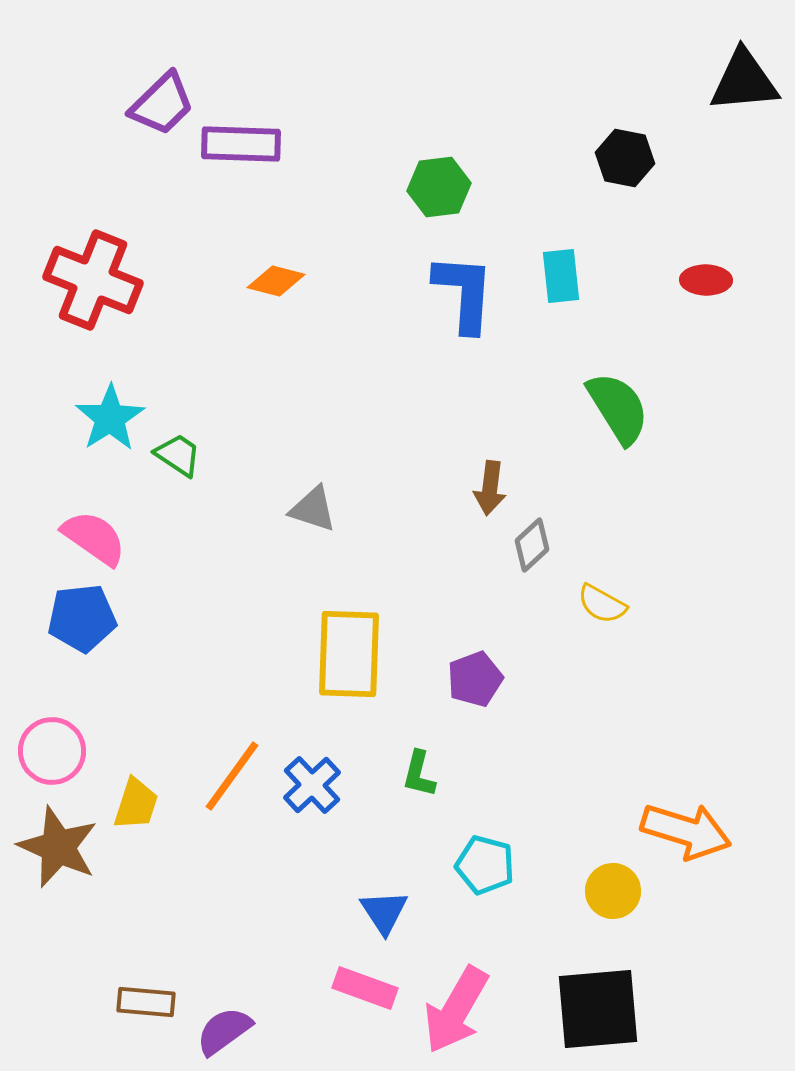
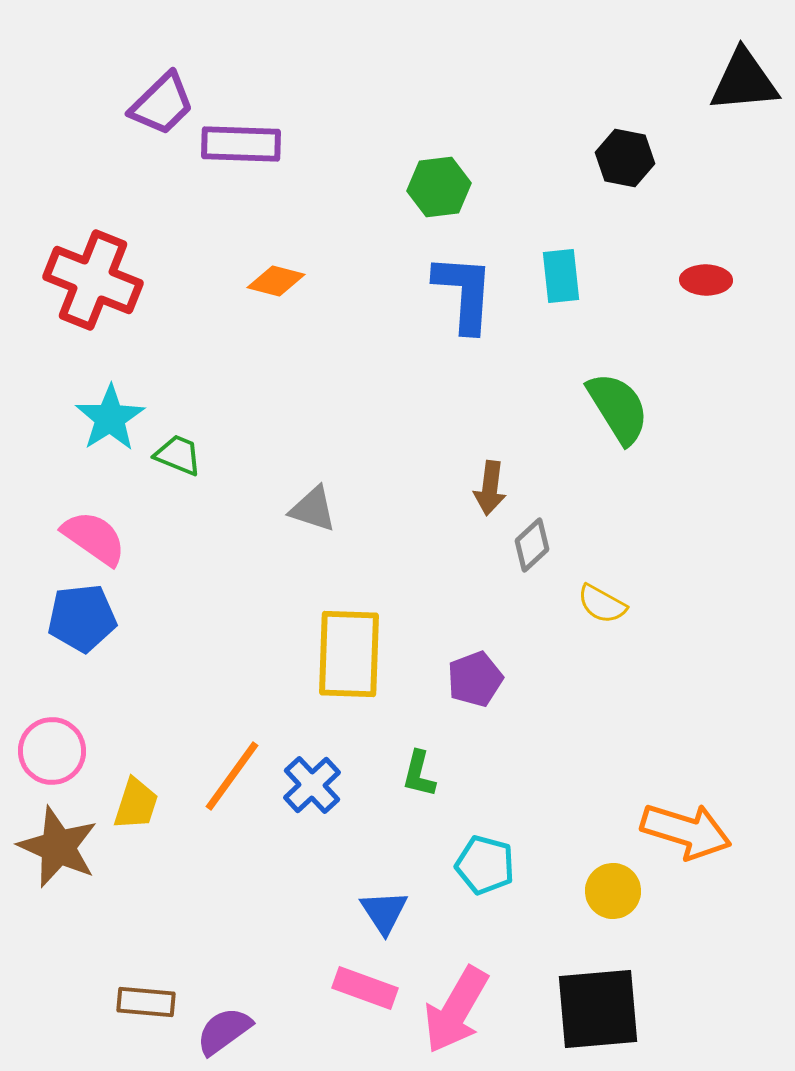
green trapezoid: rotated 12 degrees counterclockwise
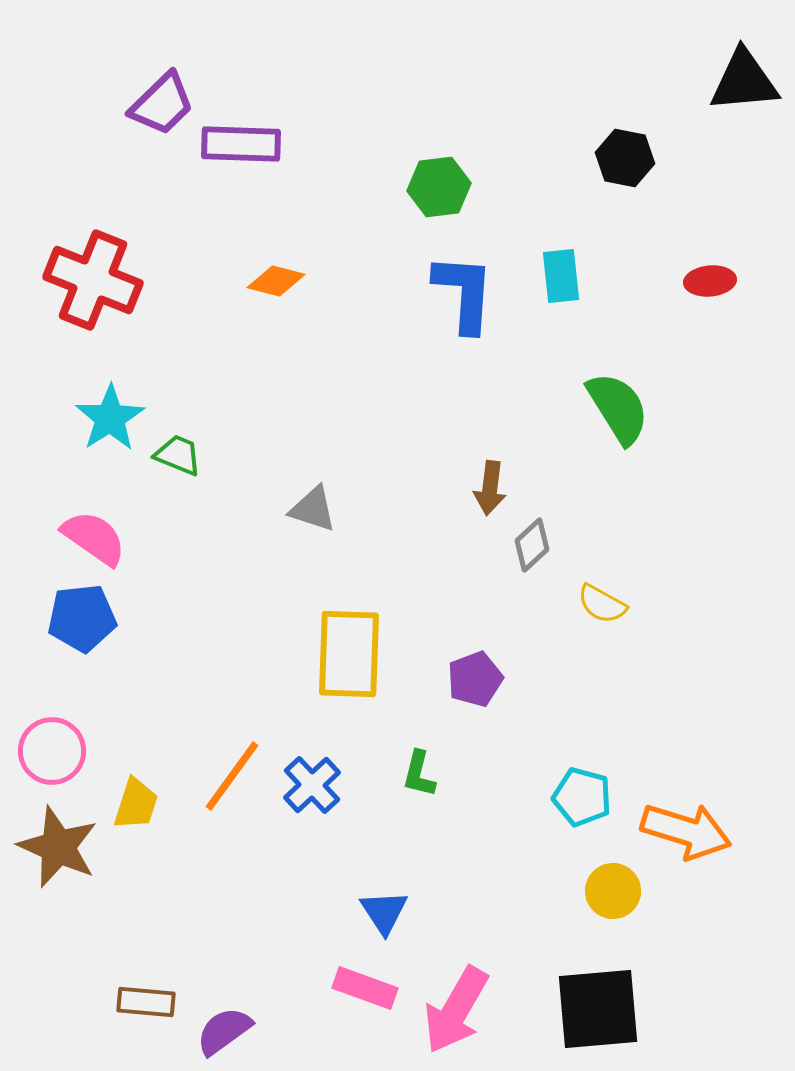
red ellipse: moved 4 px right, 1 px down; rotated 6 degrees counterclockwise
cyan pentagon: moved 97 px right, 68 px up
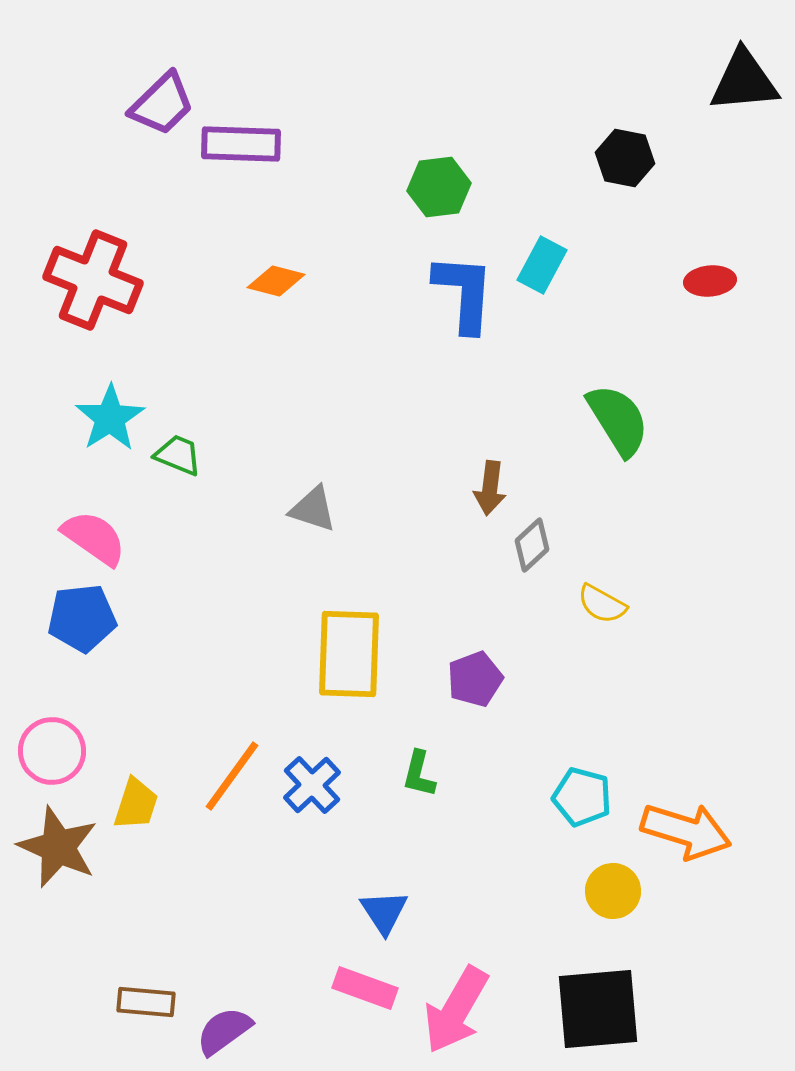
cyan rectangle: moved 19 px left, 11 px up; rotated 34 degrees clockwise
green semicircle: moved 12 px down
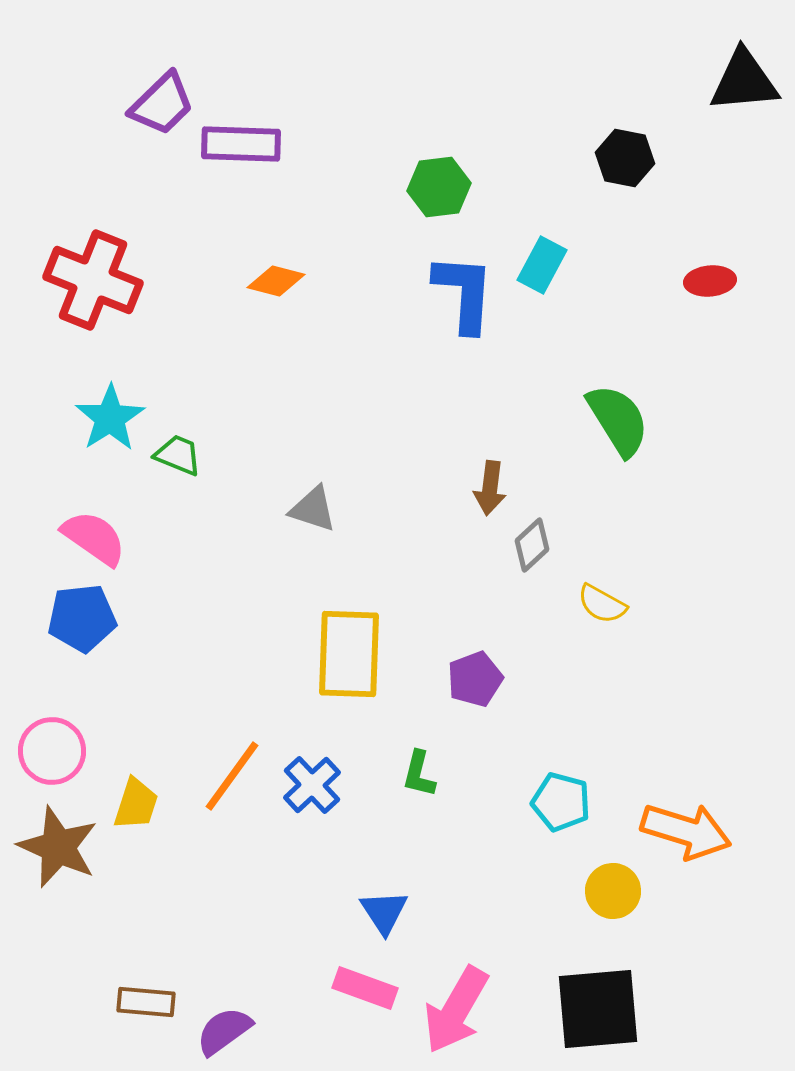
cyan pentagon: moved 21 px left, 5 px down
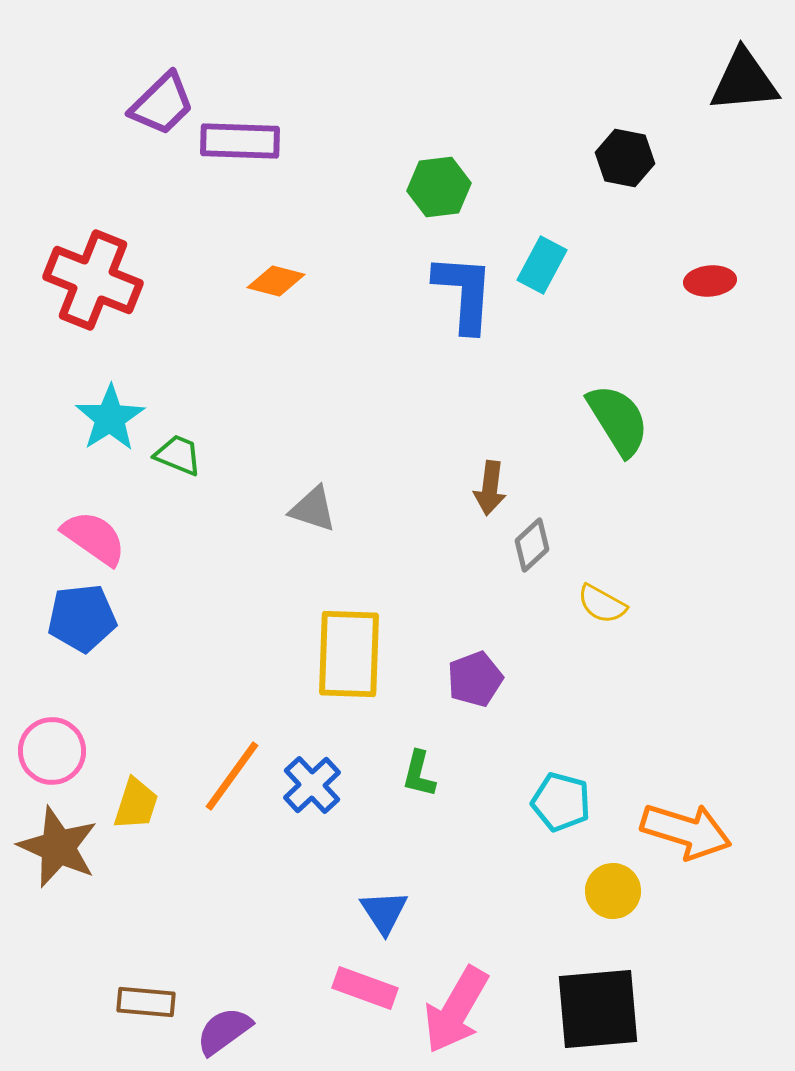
purple rectangle: moved 1 px left, 3 px up
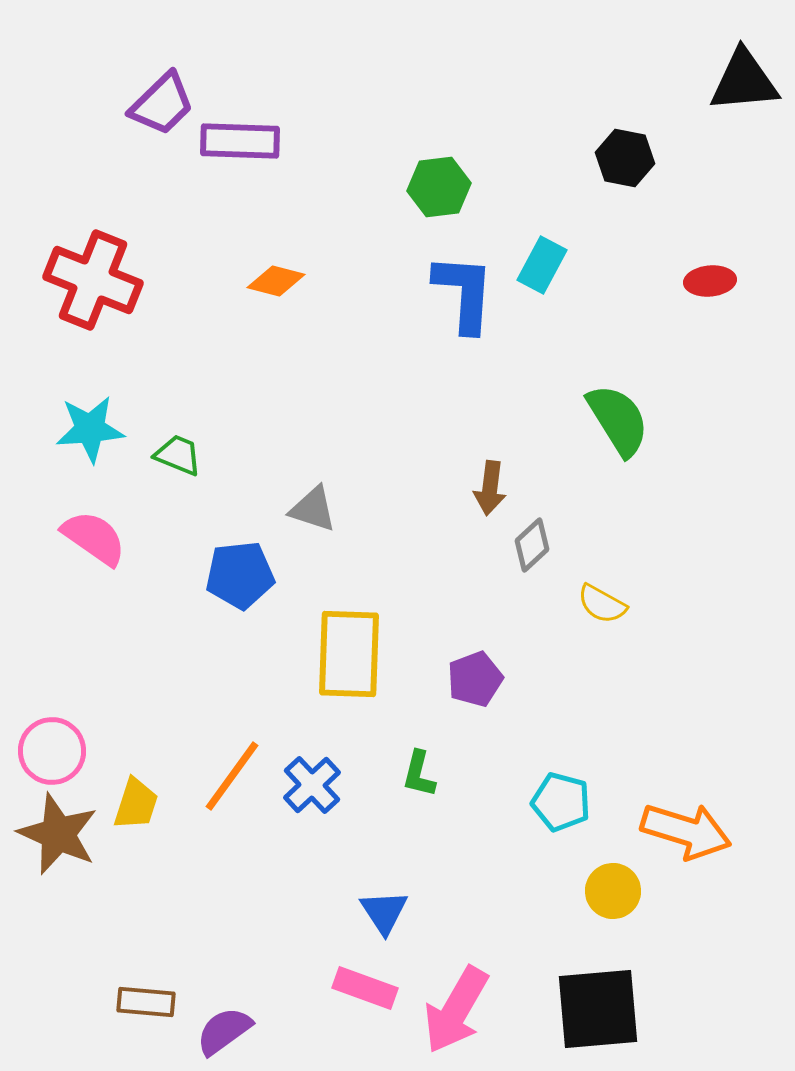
cyan star: moved 20 px left, 11 px down; rotated 28 degrees clockwise
blue pentagon: moved 158 px right, 43 px up
brown star: moved 13 px up
